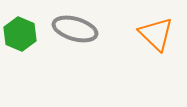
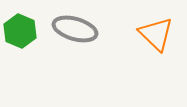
green hexagon: moved 3 px up
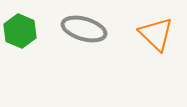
gray ellipse: moved 9 px right
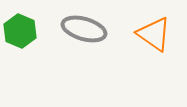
orange triangle: moved 2 px left; rotated 9 degrees counterclockwise
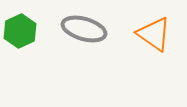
green hexagon: rotated 12 degrees clockwise
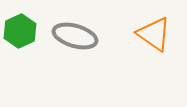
gray ellipse: moved 9 px left, 7 px down
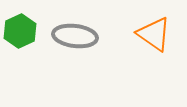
gray ellipse: rotated 9 degrees counterclockwise
